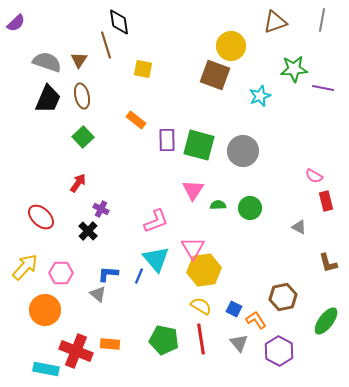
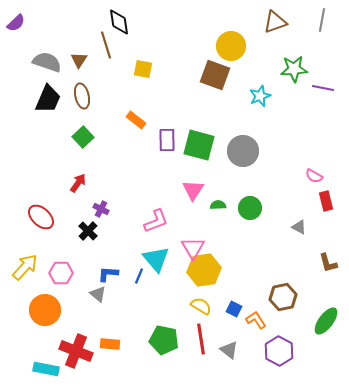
gray triangle at (239, 343): moved 10 px left, 7 px down; rotated 12 degrees counterclockwise
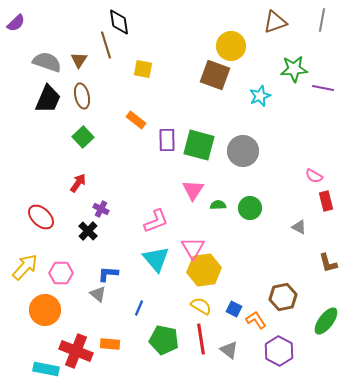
blue line at (139, 276): moved 32 px down
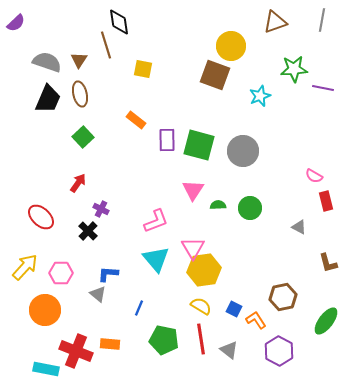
brown ellipse at (82, 96): moved 2 px left, 2 px up
